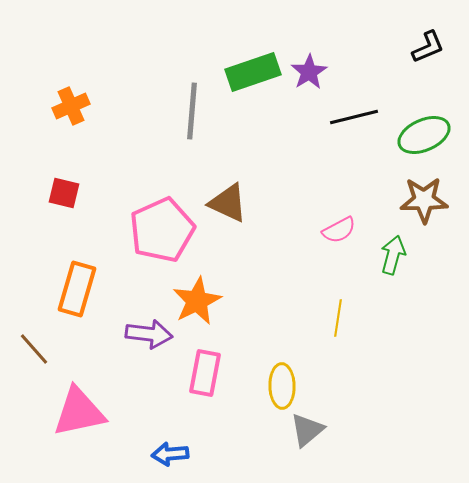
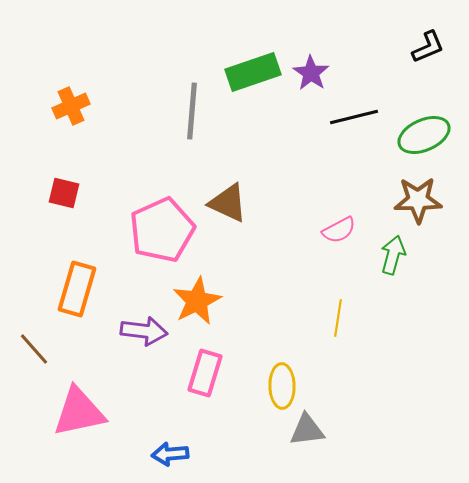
purple star: moved 2 px right, 1 px down; rotated 6 degrees counterclockwise
brown star: moved 6 px left
purple arrow: moved 5 px left, 3 px up
pink rectangle: rotated 6 degrees clockwise
gray triangle: rotated 33 degrees clockwise
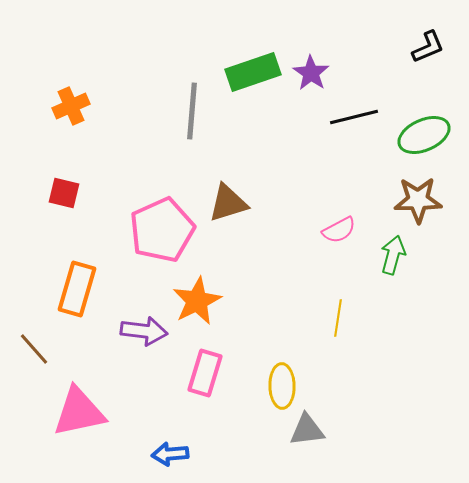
brown triangle: rotated 42 degrees counterclockwise
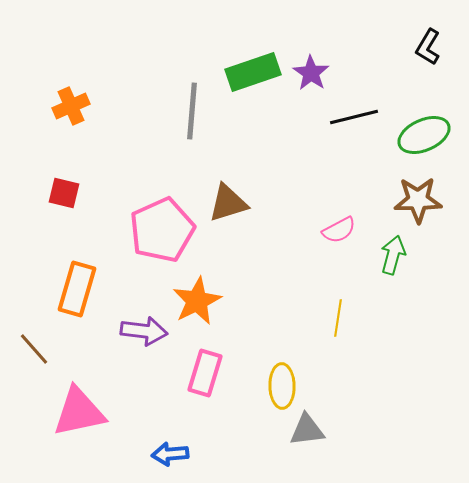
black L-shape: rotated 144 degrees clockwise
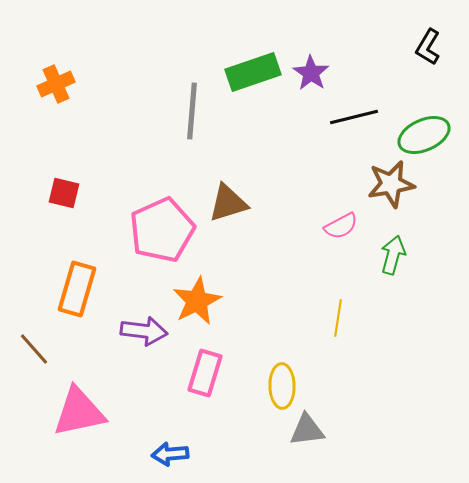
orange cross: moved 15 px left, 22 px up
brown star: moved 27 px left, 16 px up; rotated 9 degrees counterclockwise
pink semicircle: moved 2 px right, 4 px up
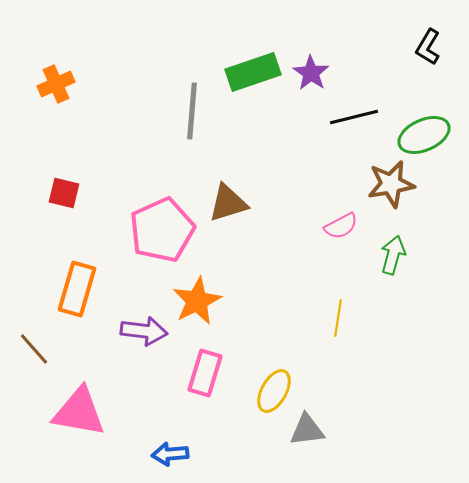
yellow ellipse: moved 8 px left, 5 px down; rotated 30 degrees clockwise
pink triangle: rotated 22 degrees clockwise
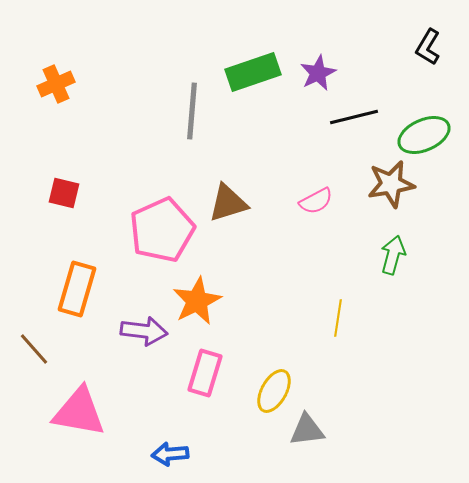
purple star: moved 7 px right; rotated 12 degrees clockwise
pink semicircle: moved 25 px left, 25 px up
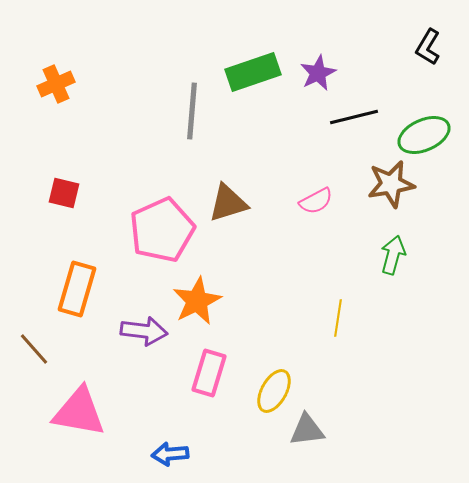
pink rectangle: moved 4 px right
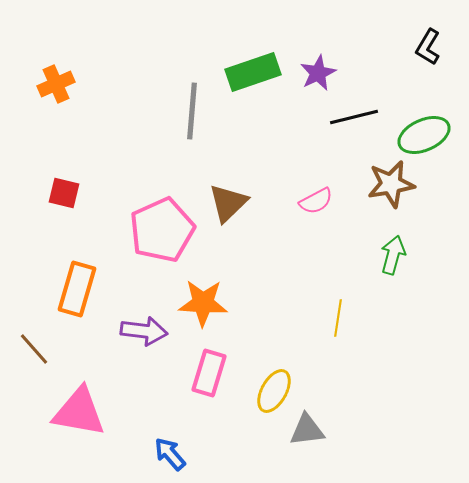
brown triangle: rotated 27 degrees counterclockwise
orange star: moved 6 px right, 2 px down; rotated 30 degrees clockwise
blue arrow: rotated 54 degrees clockwise
